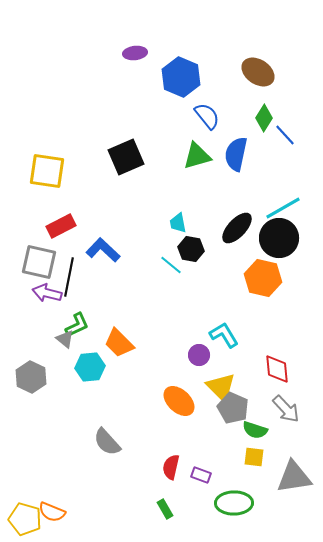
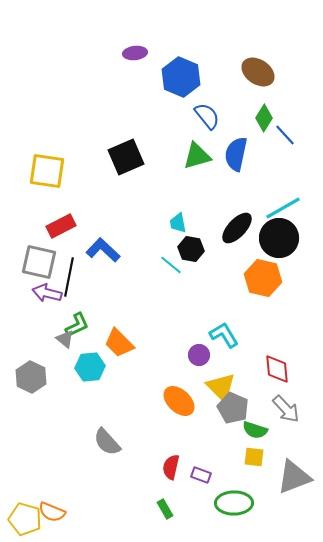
gray triangle at (294, 477): rotated 12 degrees counterclockwise
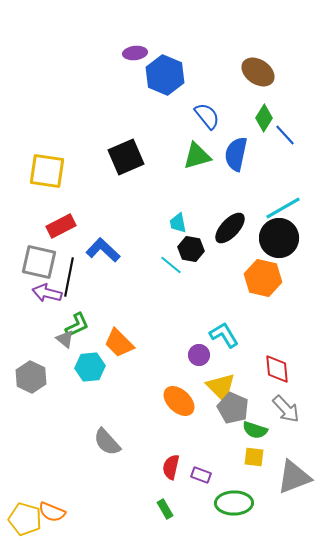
blue hexagon at (181, 77): moved 16 px left, 2 px up
black ellipse at (237, 228): moved 7 px left
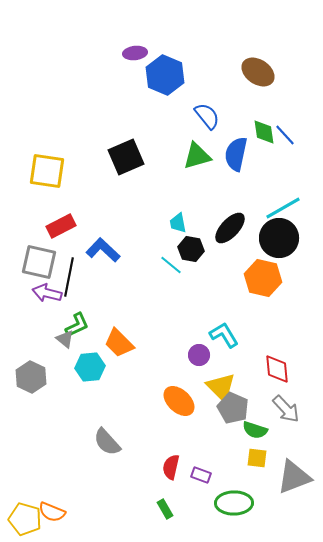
green diamond at (264, 118): moved 14 px down; rotated 40 degrees counterclockwise
yellow square at (254, 457): moved 3 px right, 1 px down
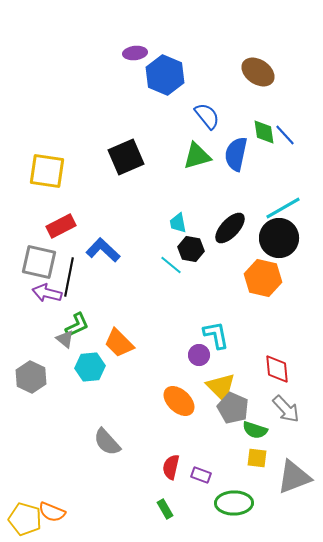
cyan L-shape at (224, 335): moved 8 px left; rotated 20 degrees clockwise
